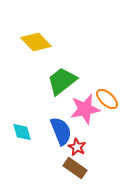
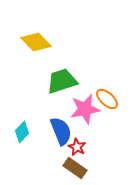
green trapezoid: rotated 20 degrees clockwise
cyan diamond: rotated 60 degrees clockwise
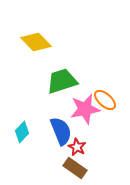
orange ellipse: moved 2 px left, 1 px down
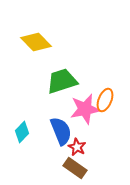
orange ellipse: rotated 70 degrees clockwise
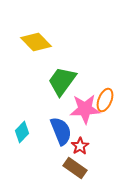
green trapezoid: rotated 36 degrees counterclockwise
pink star: rotated 8 degrees clockwise
red star: moved 3 px right, 1 px up; rotated 12 degrees clockwise
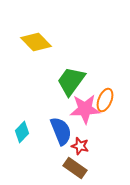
green trapezoid: moved 9 px right
red star: rotated 24 degrees counterclockwise
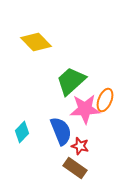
green trapezoid: rotated 12 degrees clockwise
